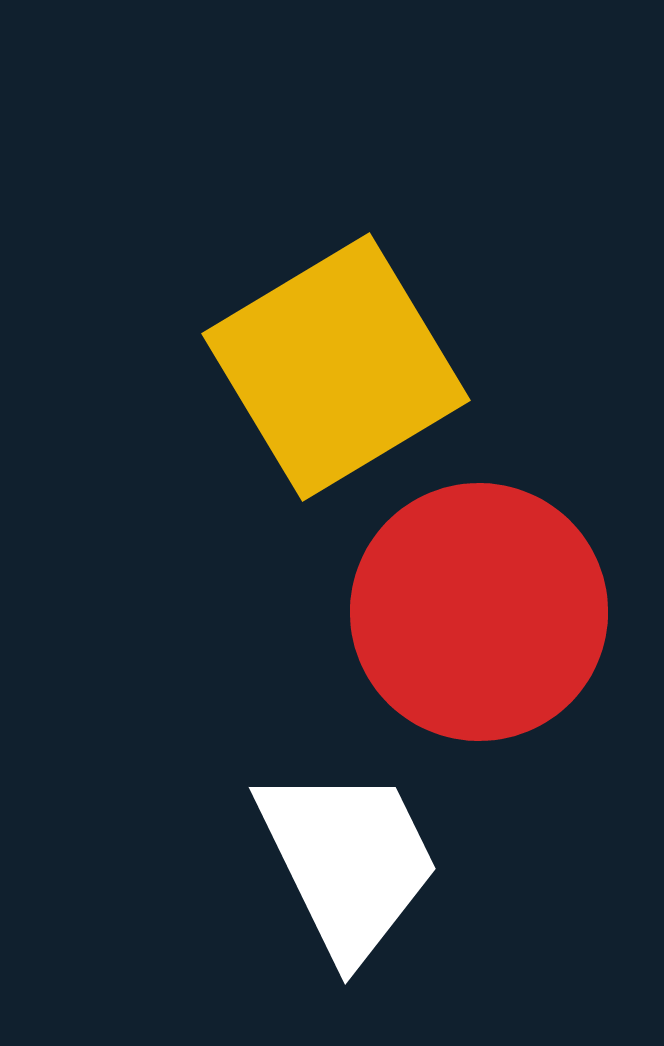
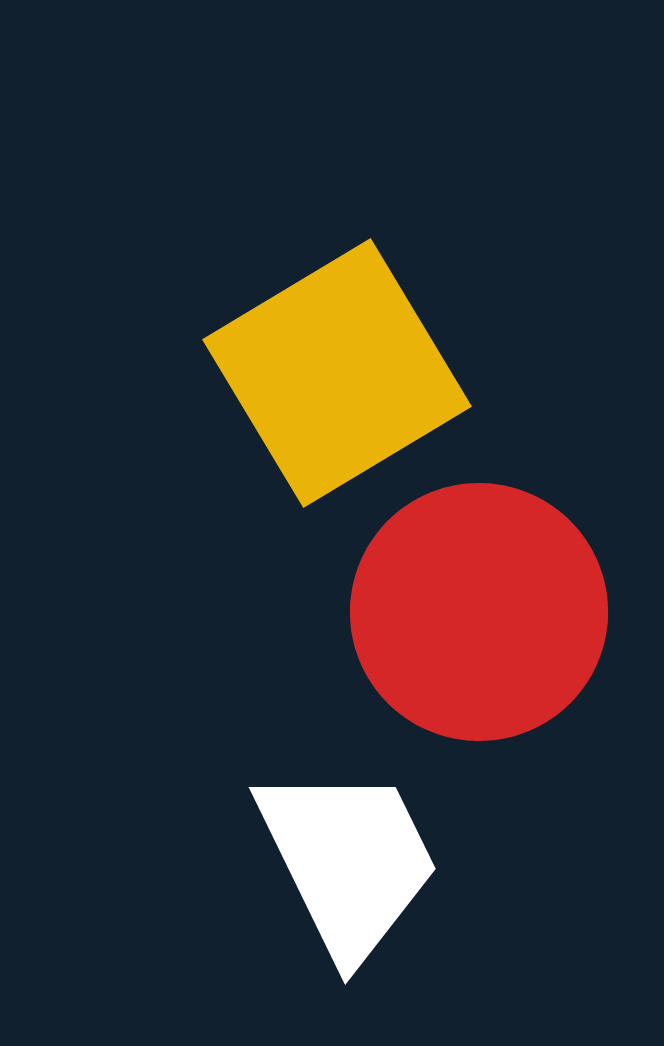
yellow square: moved 1 px right, 6 px down
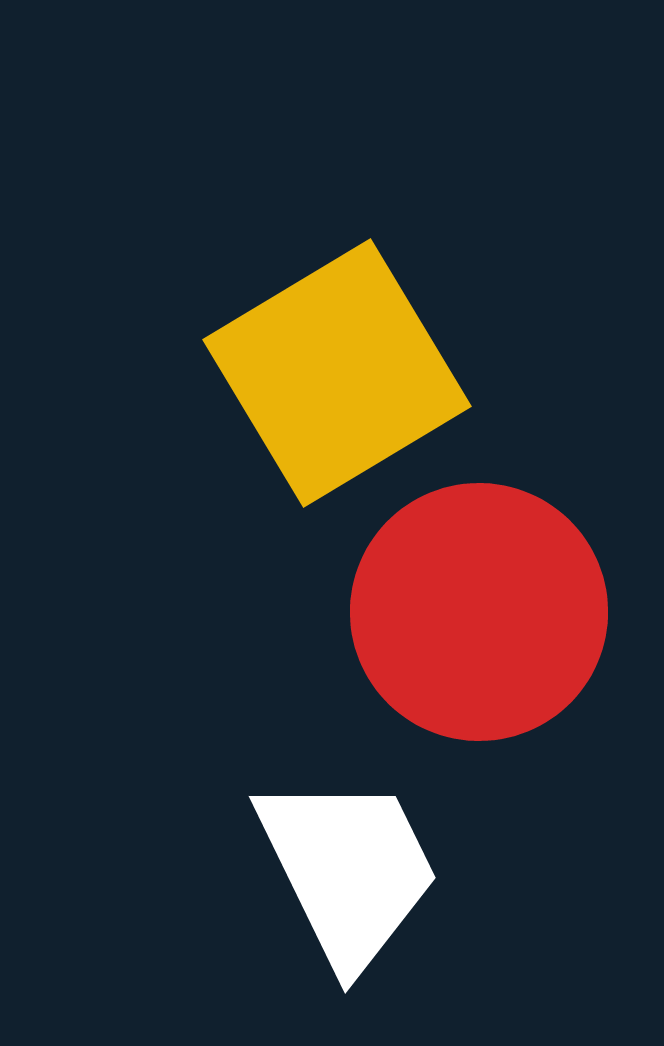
white trapezoid: moved 9 px down
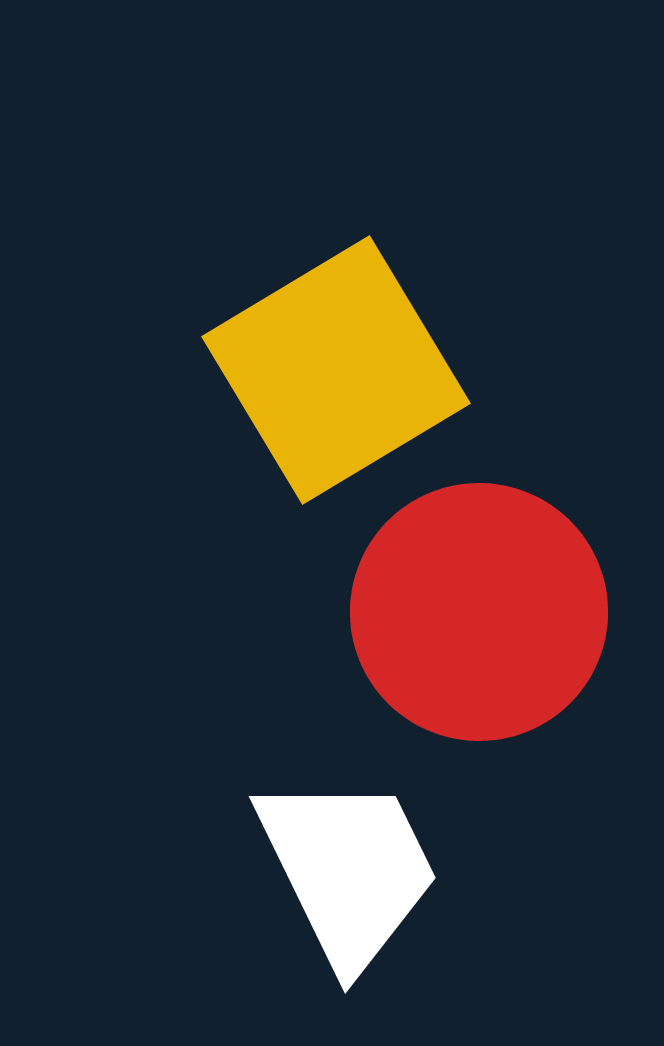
yellow square: moved 1 px left, 3 px up
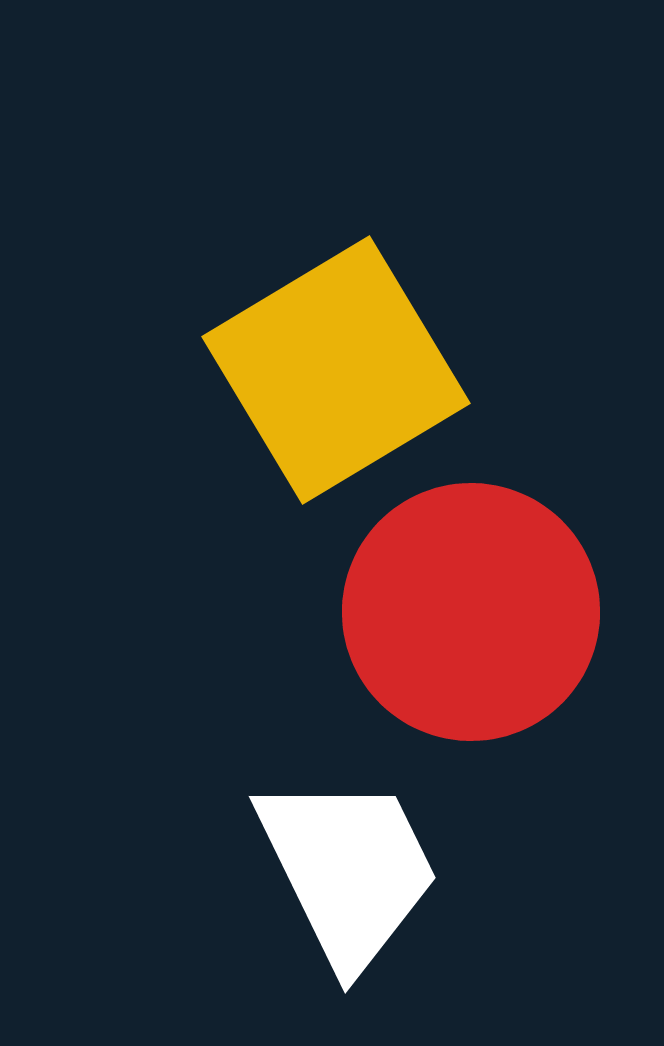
red circle: moved 8 px left
